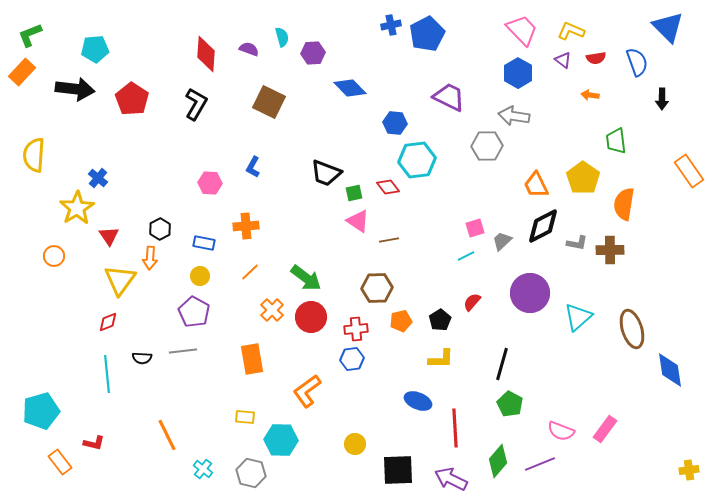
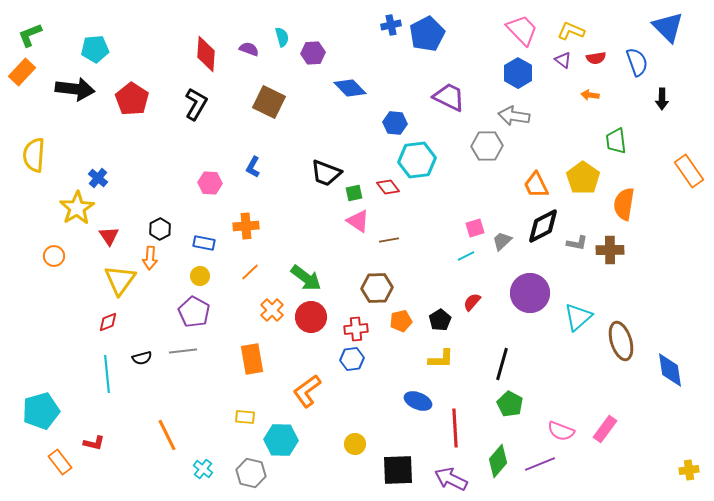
brown ellipse at (632, 329): moved 11 px left, 12 px down
black semicircle at (142, 358): rotated 18 degrees counterclockwise
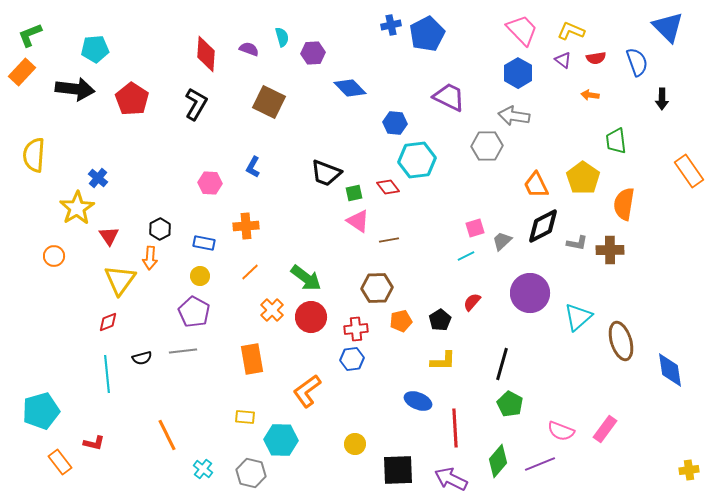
yellow L-shape at (441, 359): moved 2 px right, 2 px down
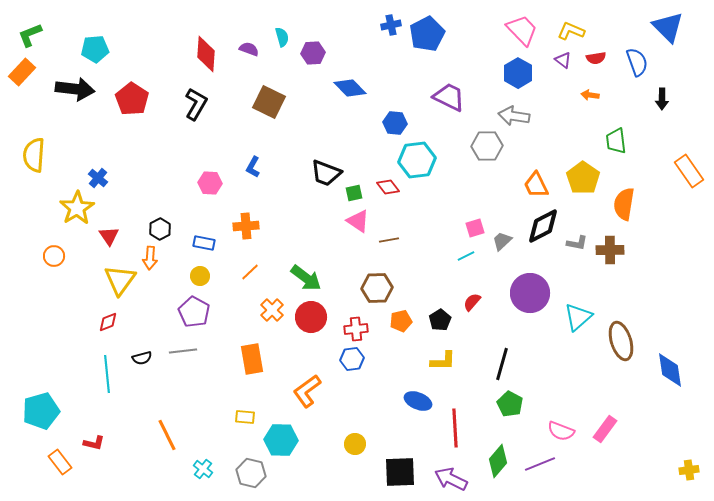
black square at (398, 470): moved 2 px right, 2 px down
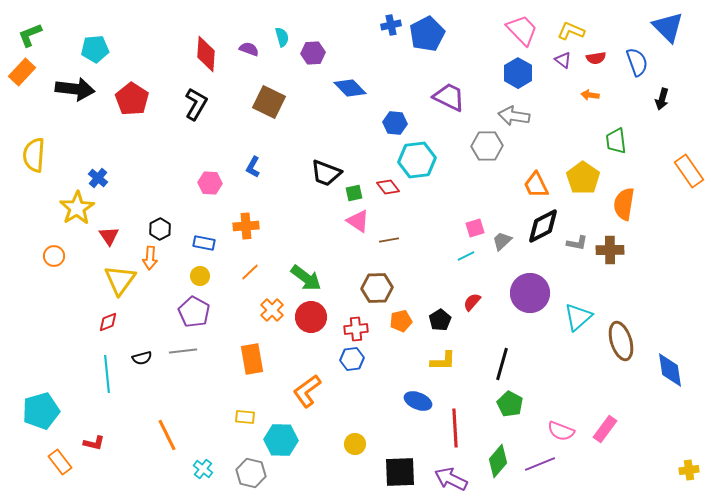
black arrow at (662, 99): rotated 15 degrees clockwise
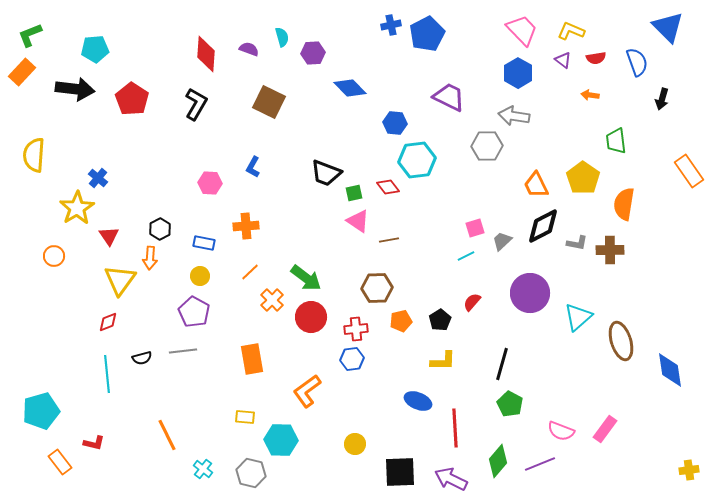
orange cross at (272, 310): moved 10 px up
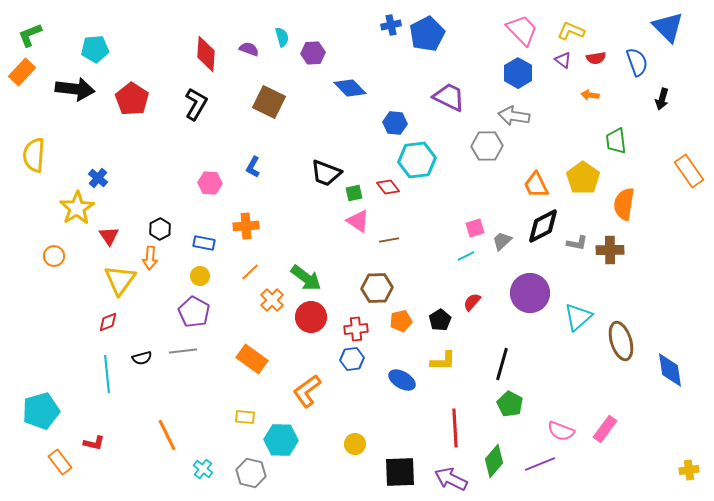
orange rectangle at (252, 359): rotated 44 degrees counterclockwise
blue ellipse at (418, 401): moved 16 px left, 21 px up; rotated 8 degrees clockwise
green diamond at (498, 461): moved 4 px left
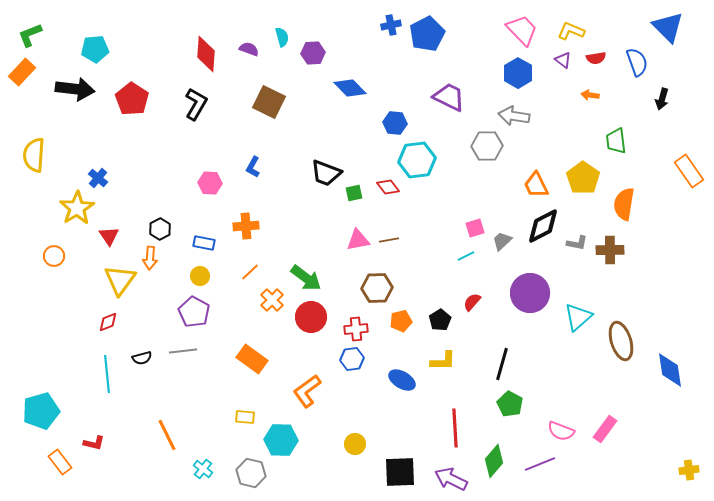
pink triangle at (358, 221): moved 19 px down; rotated 45 degrees counterclockwise
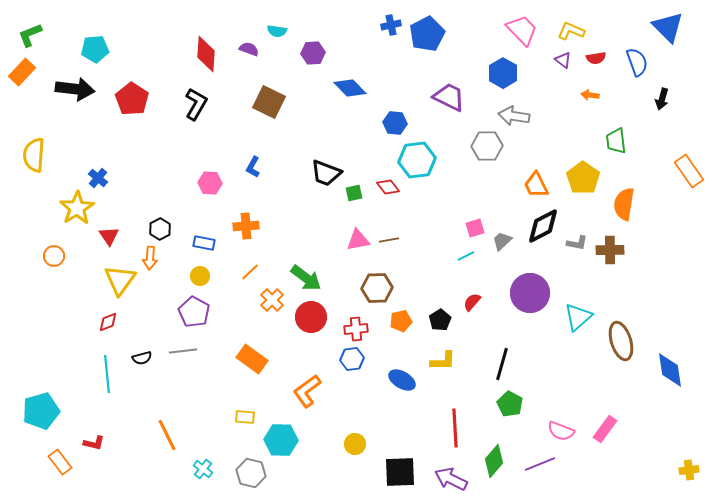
cyan semicircle at (282, 37): moved 5 px left, 6 px up; rotated 114 degrees clockwise
blue hexagon at (518, 73): moved 15 px left
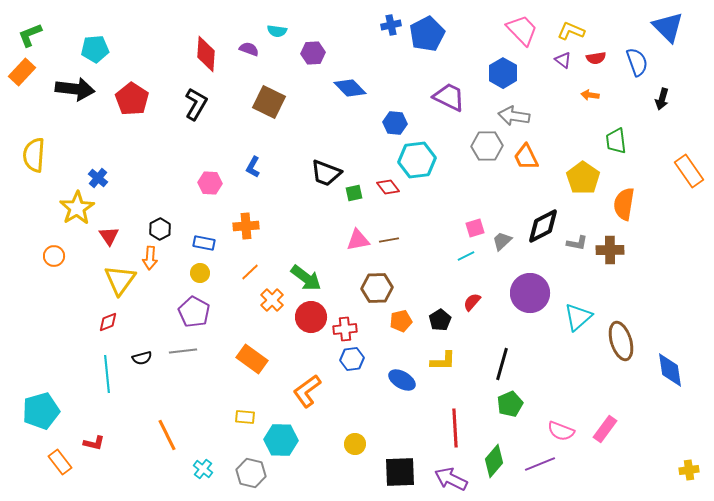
orange trapezoid at (536, 185): moved 10 px left, 28 px up
yellow circle at (200, 276): moved 3 px up
red cross at (356, 329): moved 11 px left
green pentagon at (510, 404): rotated 20 degrees clockwise
